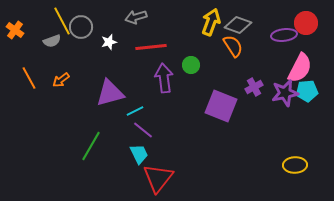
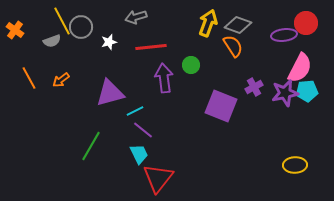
yellow arrow: moved 3 px left, 1 px down
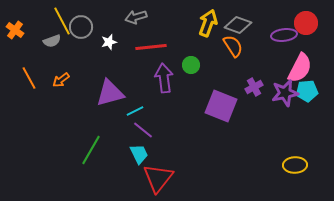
green line: moved 4 px down
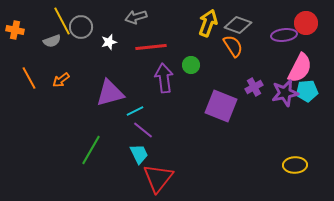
orange cross: rotated 24 degrees counterclockwise
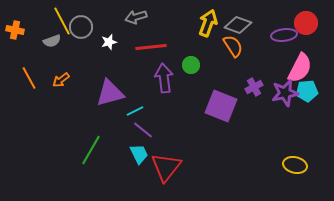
yellow ellipse: rotated 15 degrees clockwise
red triangle: moved 8 px right, 11 px up
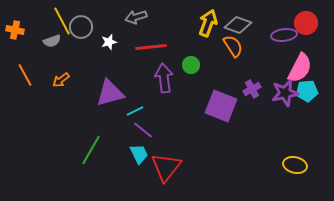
orange line: moved 4 px left, 3 px up
purple cross: moved 2 px left, 2 px down
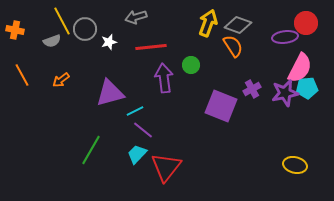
gray circle: moved 4 px right, 2 px down
purple ellipse: moved 1 px right, 2 px down
orange line: moved 3 px left
cyan pentagon: moved 3 px up
cyan trapezoid: moved 2 px left; rotated 110 degrees counterclockwise
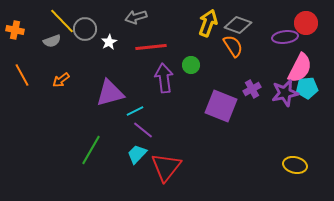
yellow line: rotated 16 degrees counterclockwise
white star: rotated 14 degrees counterclockwise
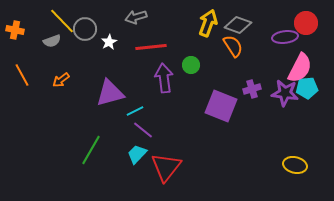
purple cross: rotated 12 degrees clockwise
purple star: rotated 20 degrees clockwise
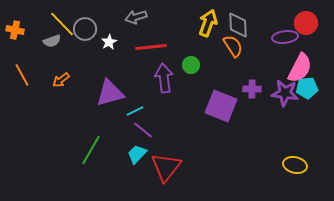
yellow line: moved 3 px down
gray diamond: rotated 68 degrees clockwise
purple cross: rotated 18 degrees clockwise
